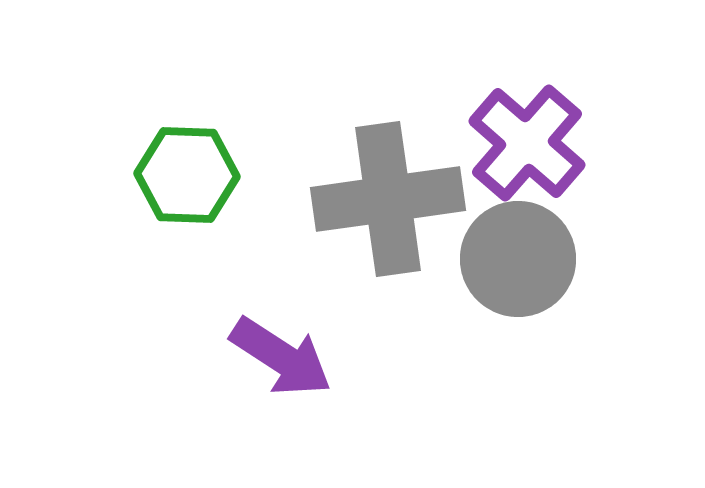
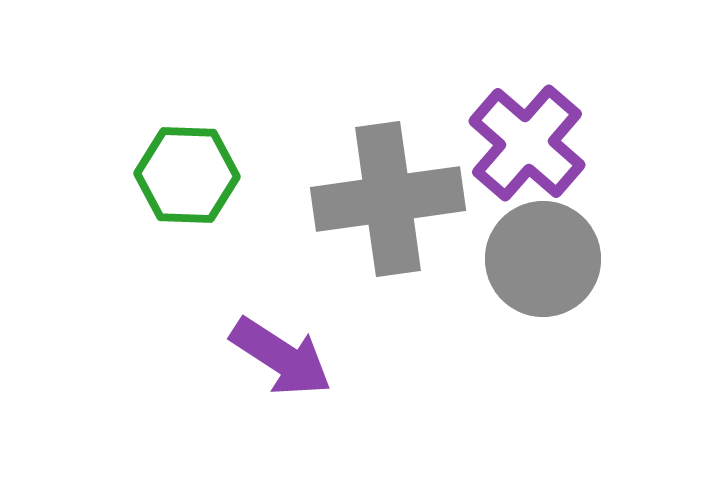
gray circle: moved 25 px right
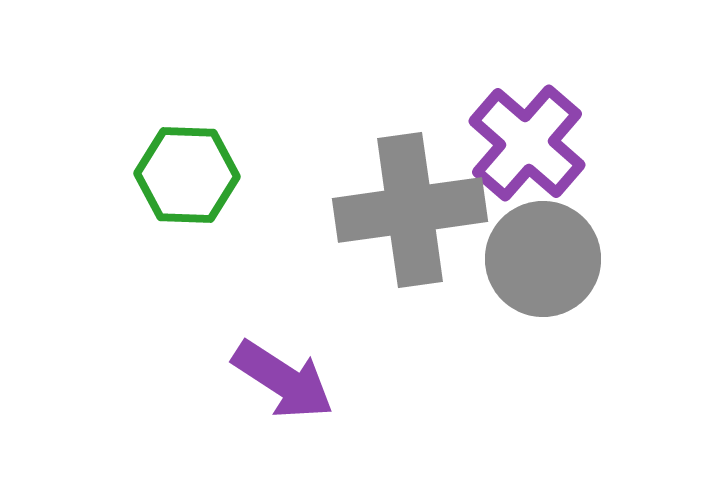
gray cross: moved 22 px right, 11 px down
purple arrow: moved 2 px right, 23 px down
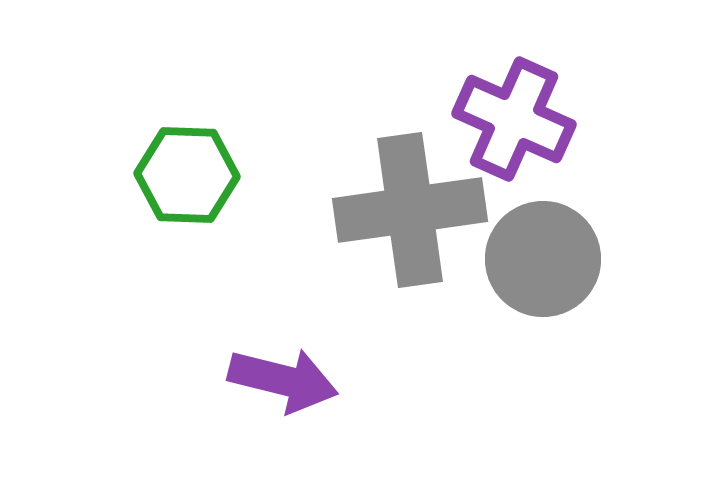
purple cross: moved 13 px left, 24 px up; rotated 17 degrees counterclockwise
purple arrow: rotated 19 degrees counterclockwise
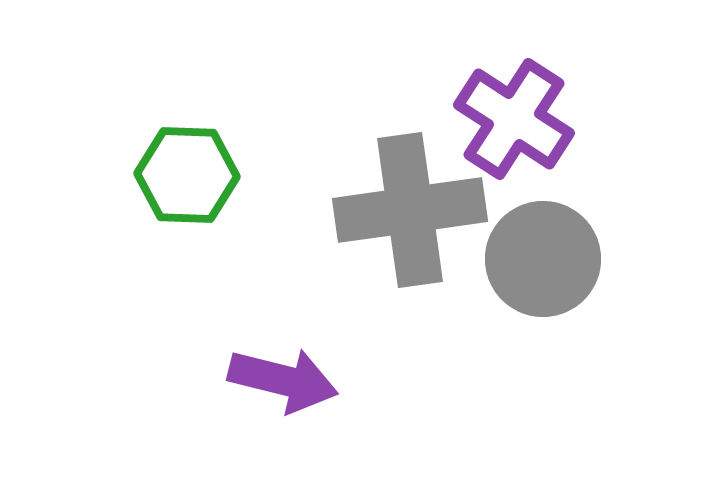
purple cross: rotated 9 degrees clockwise
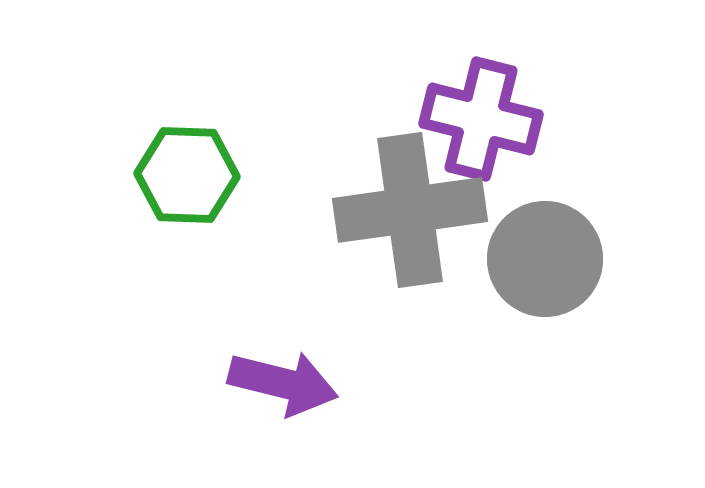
purple cross: moved 33 px left; rotated 19 degrees counterclockwise
gray circle: moved 2 px right
purple arrow: moved 3 px down
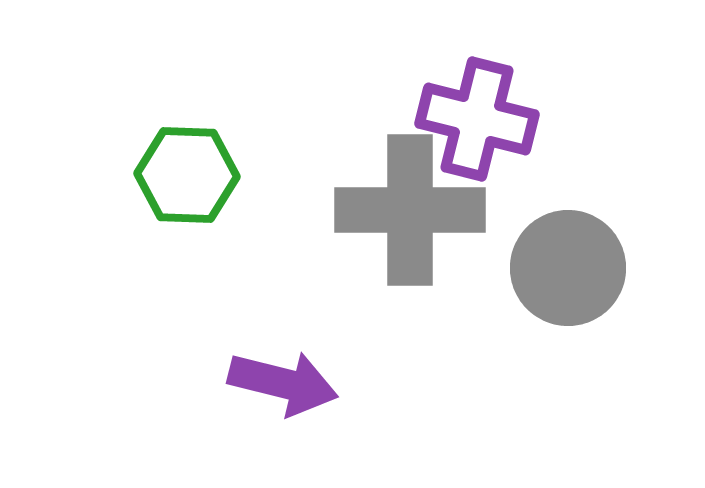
purple cross: moved 4 px left
gray cross: rotated 8 degrees clockwise
gray circle: moved 23 px right, 9 px down
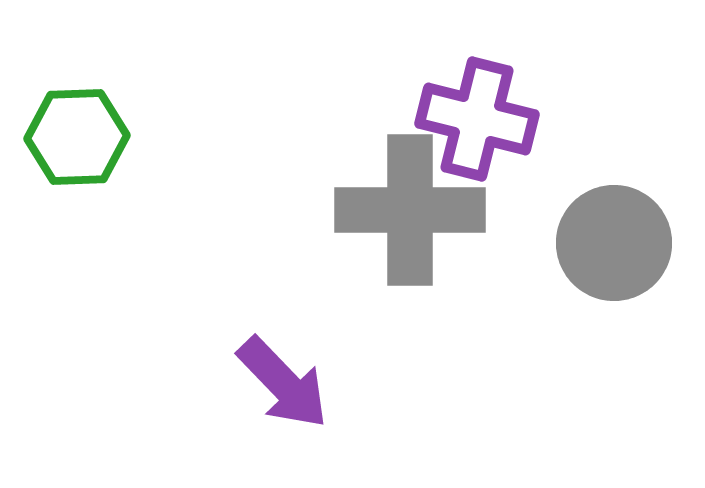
green hexagon: moved 110 px left, 38 px up; rotated 4 degrees counterclockwise
gray circle: moved 46 px right, 25 px up
purple arrow: rotated 32 degrees clockwise
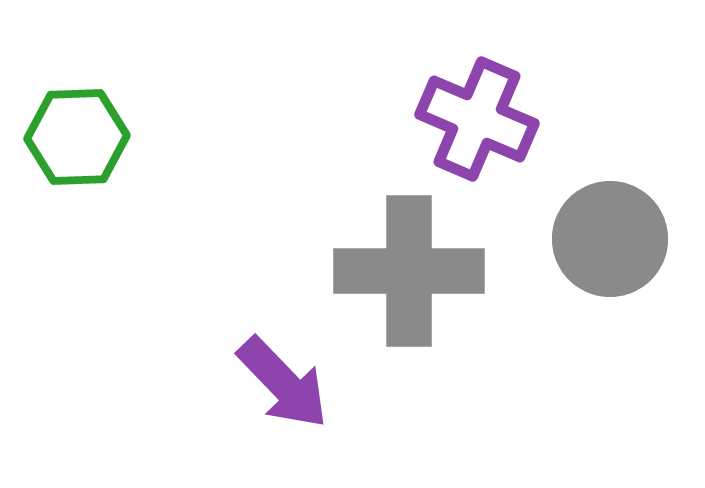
purple cross: rotated 9 degrees clockwise
gray cross: moved 1 px left, 61 px down
gray circle: moved 4 px left, 4 px up
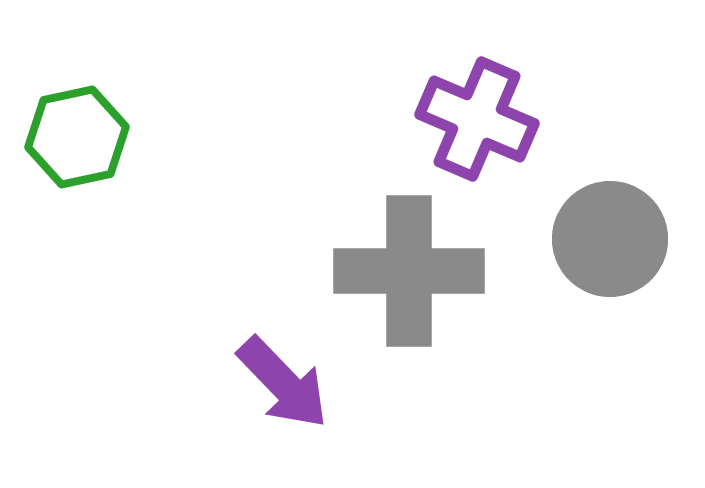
green hexagon: rotated 10 degrees counterclockwise
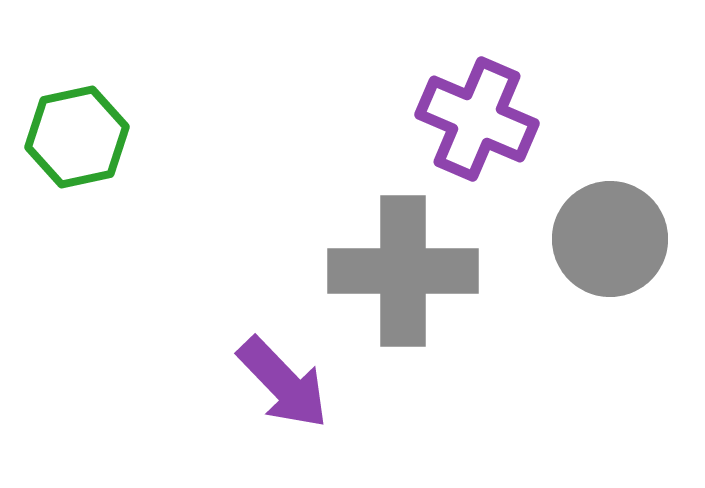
gray cross: moved 6 px left
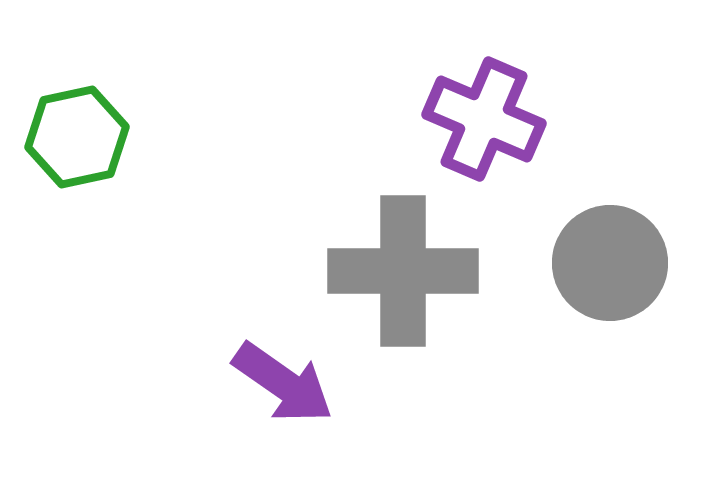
purple cross: moved 7 px right
gray circle: moved 24 px down
purple arrow: rotated 11 degrees counterclockwise
